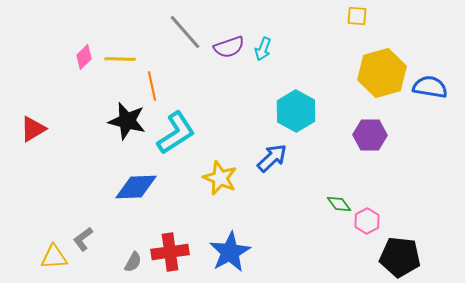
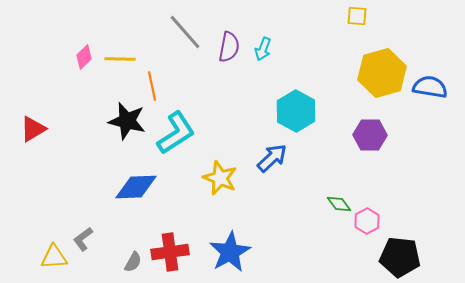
purple semicircle: rotated 60 degrees counterclockwise
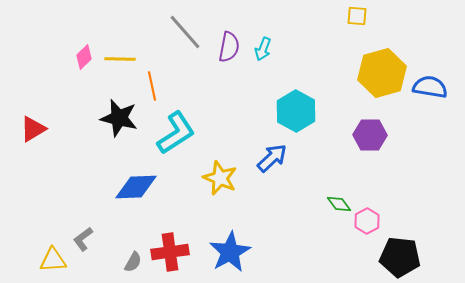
black star: moved 8 px left, 3 px up
yellow triangle: moved 1 px left, 3 px down
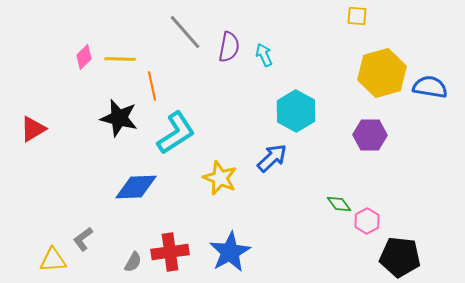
cyan arrow: moved 1 px right, 6 px down; rotated 135 degrees clockwise
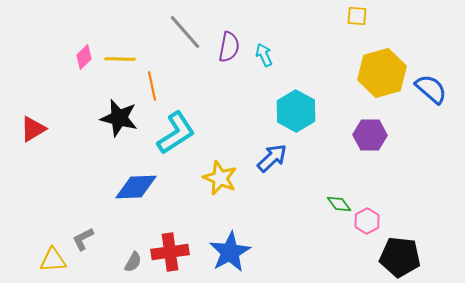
blue semicircle: moved 1 px right, 2 px down; rotated 32 degrees clockwise
gray L-shape: rotated 10 degrees clockwise
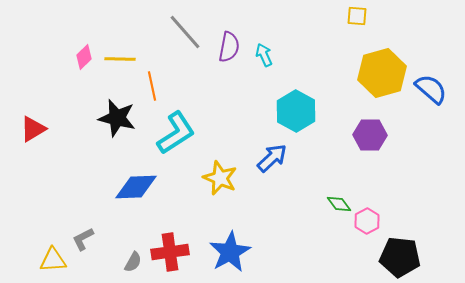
black star: moved 2 px left
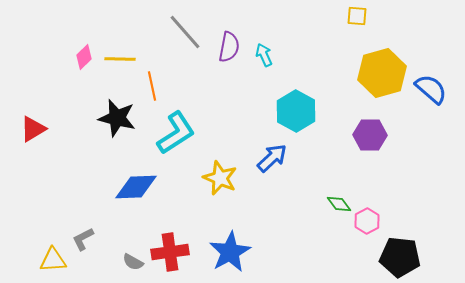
gray semicircle: rotated 90 degrees clockwise
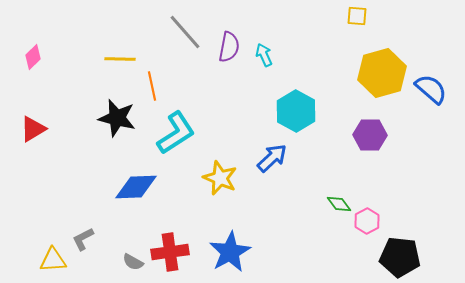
pink diamond: moved 51 px left
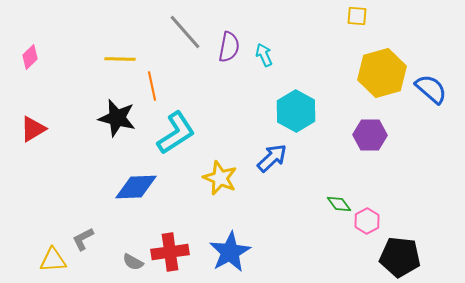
pink diamond: moved 3 px left
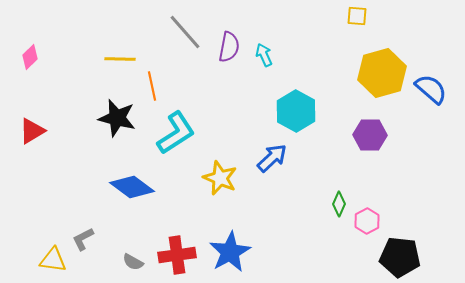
red triangle: moved 1 px left, 2 px down
blue diamond: moved 4 px left; rotated 39 degrees clockwise
green diamond: rotated 60 degrees clockwise
red cross: moved 7 px right, 3 px down
yellow triangle: rotated 12 degrees clockwise
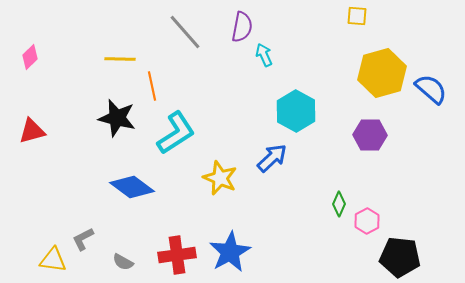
purple semicircle: moved 13 px right, 20 px up
red triangle: rotated 16 degrees clockwise
gray semicircle: moved 10 px left
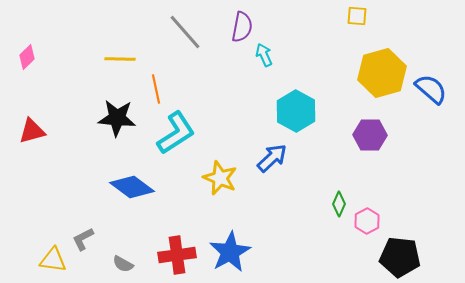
pink diamond: moved 3 px left
orange line: moved 4 px right, 3 px down
black star: rotated 9 degrees counterclockwise
gray semicircle: moved 2 px down
